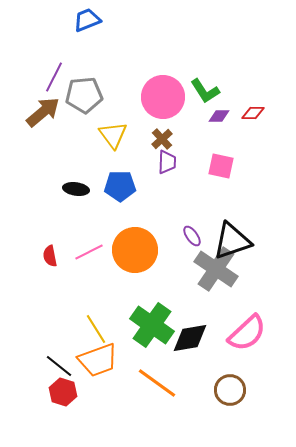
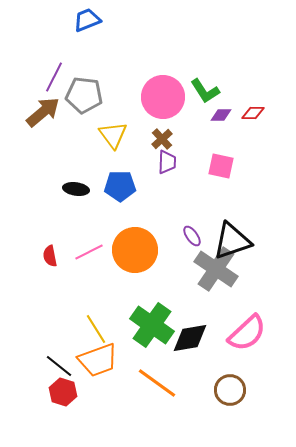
gray pentagon: rotated 12 degrees clockwise
purple diamond: moved 2 px right, 1 px up
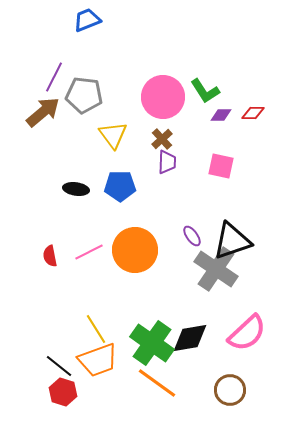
green cross: moved 18 px down
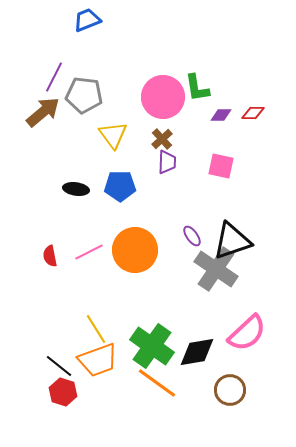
green L-shape: moved 8 px left, 3 px up; rotated 24 degrees clockwise
black diamond: moved 7 px right, 14 px down
green cross: moved 3 px down
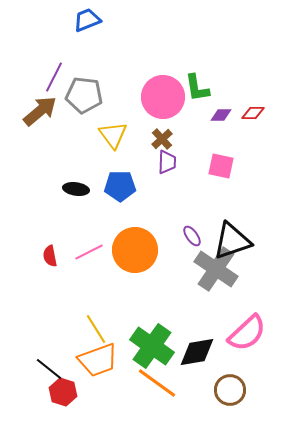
brown arrow: moved 3 px left, 1 px up
black line: moved 10 px left, 3 px down
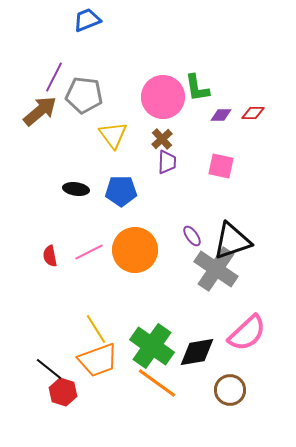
blue pentagon: moved 1 px right, 5 px down
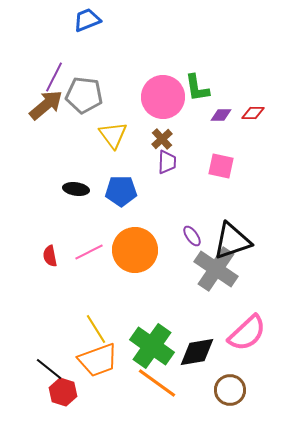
brown arrow: moved 6 px right, 6 px up
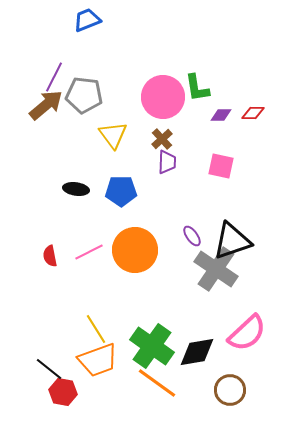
red hexagon: rotated 8 degrees counterclockwise
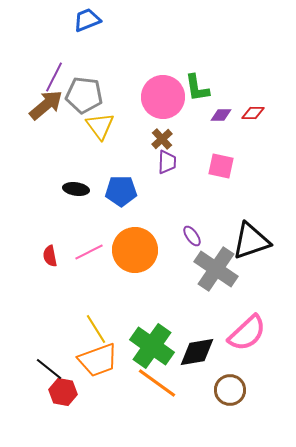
yellow triangle: moved 13 px left, 9 px up
black triangle: moved 19 px right
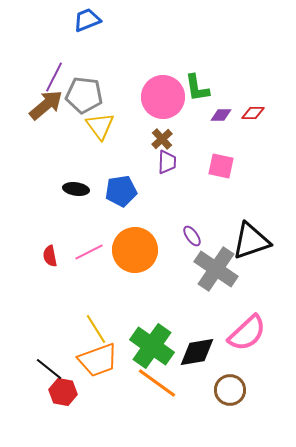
blue pentagon: rotated 8 degrees counterclockwise
